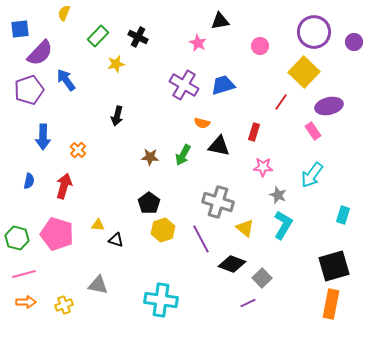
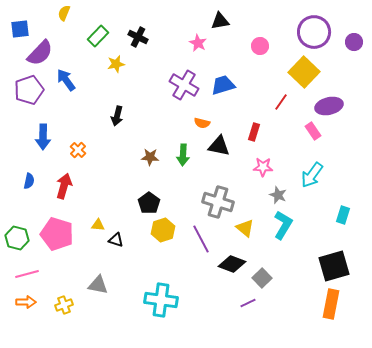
green arrow at (183, 155): rotated 25 degrees counterclockwise
pink line at (24, 274): moved 3 px right
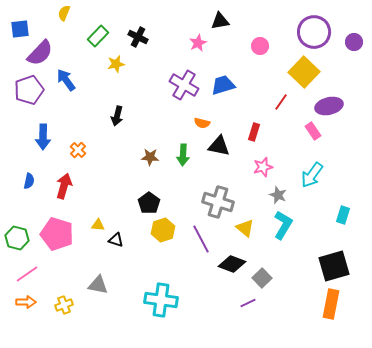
pink star at (198, 43): rotated 18 degrees clockwise
pink star at (263, 167): rotated 18 degrees counterclockwise
pink line at (27, 274): rotated 20 degrees counterclockwise
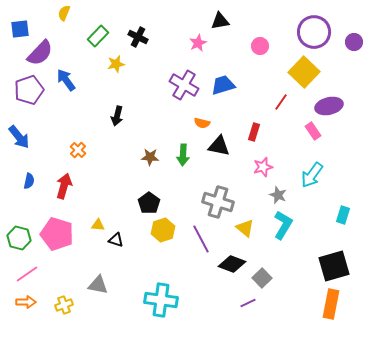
blue arrow at (43, 137): moved 24 px left; rotated 40 degrees counterclockwise
green hexagon at (17, 238): moved 2 px right
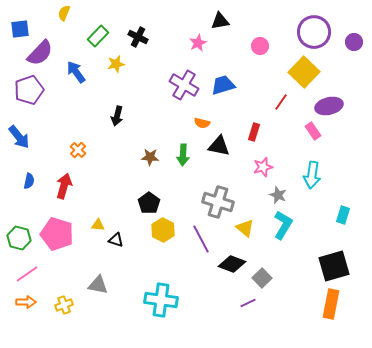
blue arrow at (66, 80): moved 10 px right, 8 px up
cyan arrow at (312, 175): rotated 28 degrees counterclockwise
yellow hexagon at (163, 230): rotated 15 degrees counterclockwise
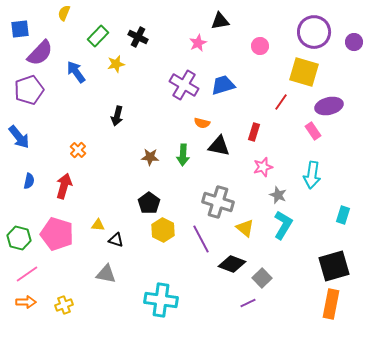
yellow square at (304, 72): rotated 28 degrees counterclockwise
gray triangle at (98, 285): moved 8 px right, 11 px up
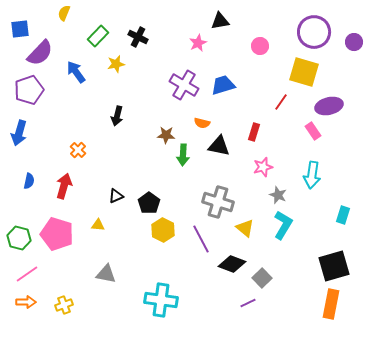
blue arrow at (19, 137): moved 4 px up; rotated 55 degrees clockwise
brown star at (150, 157): moved 16 px right, 22 px up
black triangle at (116, 240): moved 44 px up; rotated 42 degrees counterclockwise
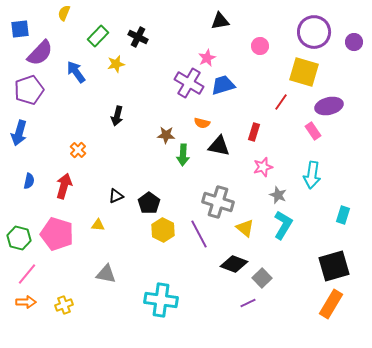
pink star at (198, 43): moved 9 px right, 15 px down
purple cross at (184, 85): moved 5 px right, 2 px up
purple line at (201, 239): moved 2 px left, 5 px up
black diamond at (232, 264): moved 2 px right
pink line at (27, 274): rotated 15 degrees counterclockwise
orange rectangle at (331, 304): rotated 20 degrees clockwise
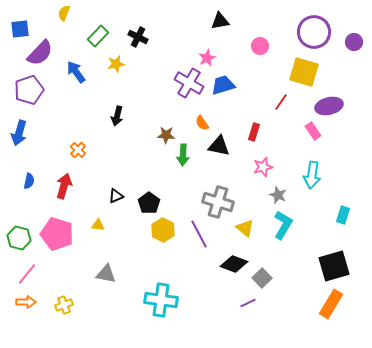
orange semicircle at (202, 123): rotated 42 degrees clockwise
